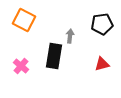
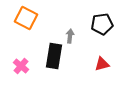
orange square: moved 2 px right, 2 px up
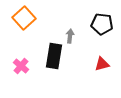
orange square: moved 2 px left; rotated 20 degrees clockwise
black pentagon: rotated 15 degrees clockwise
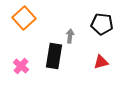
red triangle: moved 1 px left, 2 px up
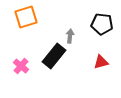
orange square: moved 2 px right, 1 px up; rotated 25 degrees clockwise
black rectangle: rotated 30 degrees clockwise
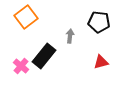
orange square: rotated 20 degrees counterclockwise
black pentagon: moved 3 px left, 2 px up
black rectangle: moved 10 px left
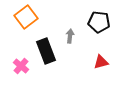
black rectangle: moved 2 px right, 5 px up; rotated 60 degrees counterclockwise
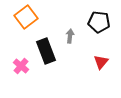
red triangle: rotated 35 degrees counterclockwise
